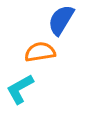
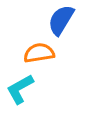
orange semicircle: moved 1 px left, 1 px down
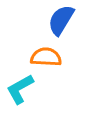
orange semicircle: moved 7 px right, 4 px down; rotated 12 degrees clockwise
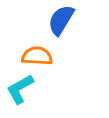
orange semicircle: moved 9 px left, 1 px up
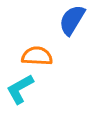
blue semicircle: moved 11 px right
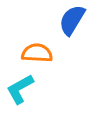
orange semicircle: moved 3 px up
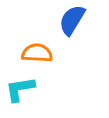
cyan L-shape: rotated 20 degrees clockwise
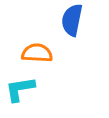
blue semicircle: rotated 20 degrees counterclockwise
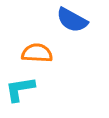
blue semicircle: rotated 72 degrees counterclockwise
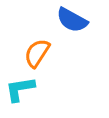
orange semicircle: rotated 60 degrees counterclockwise
